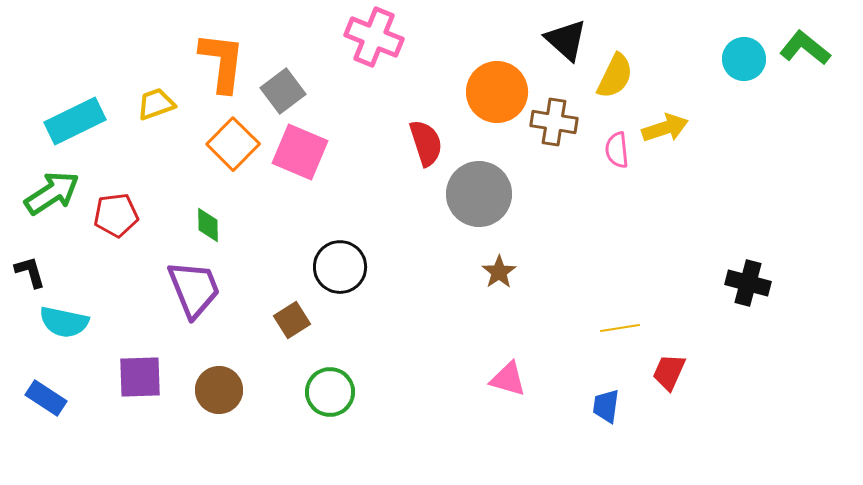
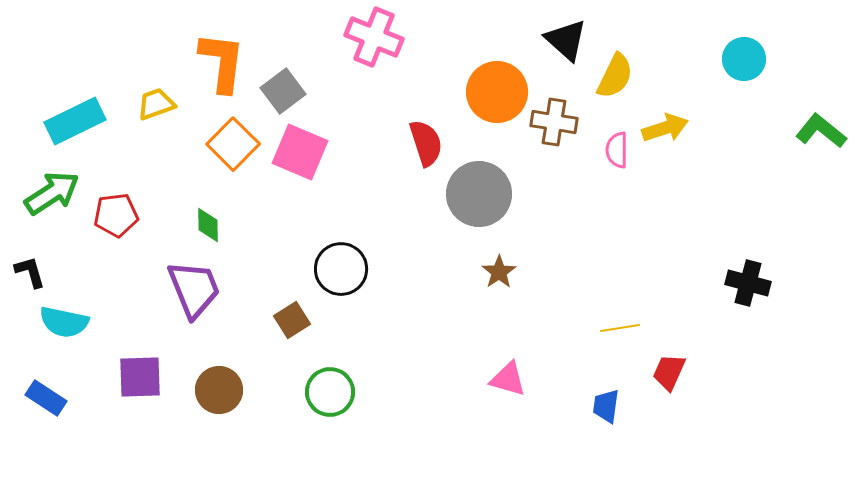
green L-shape: moved 16 px right, 83 px down
pink semicircle: rotated 6 degrees clockwise
black circle: moved 1 px right, 2 px down
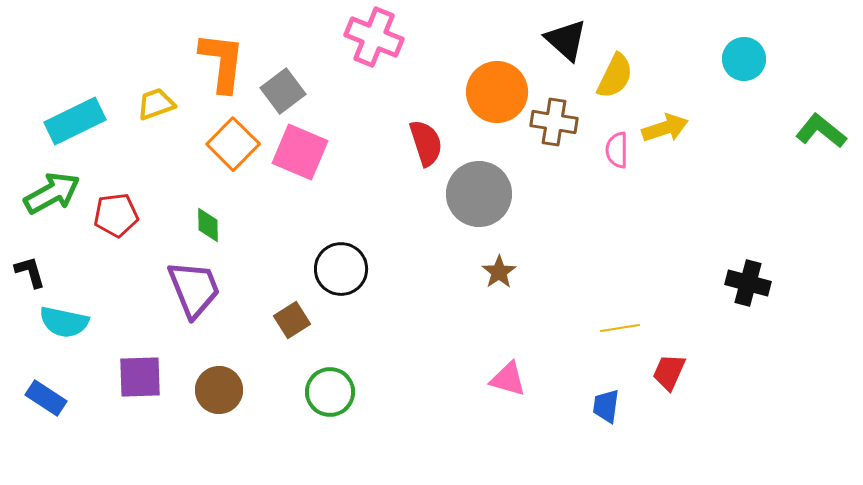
green arrow: rotated 4 degrees clockwise
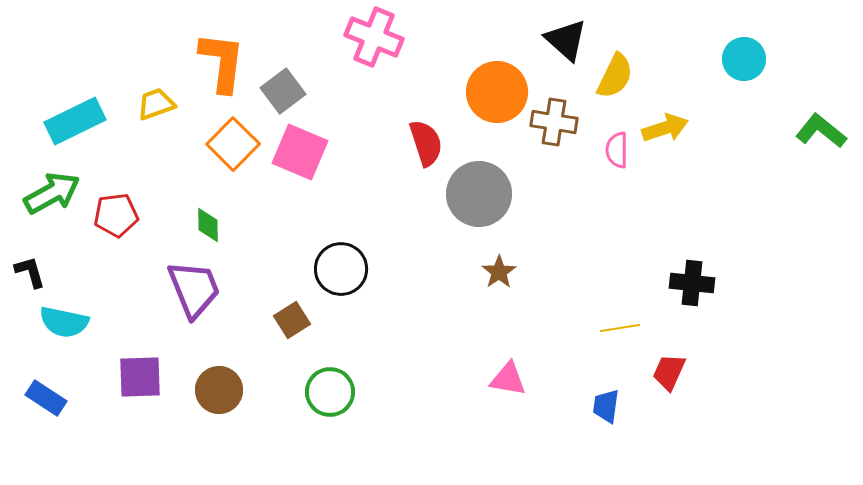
black cross: moved 56 px left; rotated 9 degrees counterclockwise
pink triangle: rotated 6 degrees counterclockwise
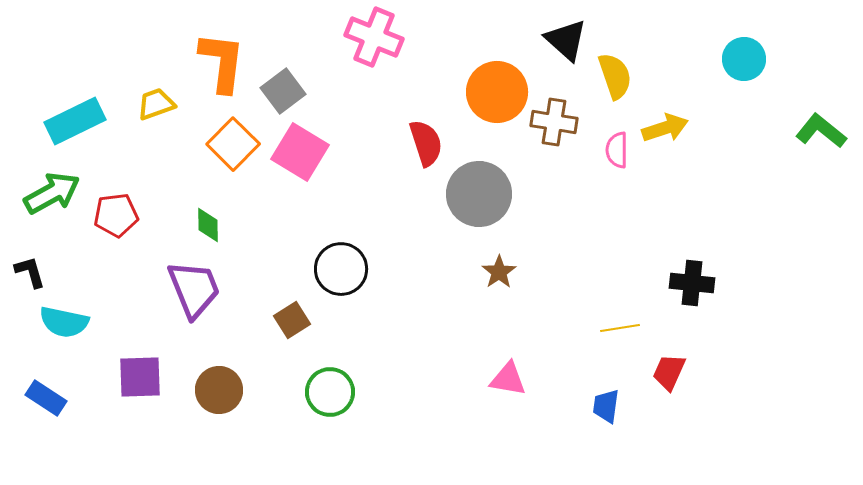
yellow semicircle: rotated 45 degrees counterclockwise
pink square: rotated 8 degrees clockwise
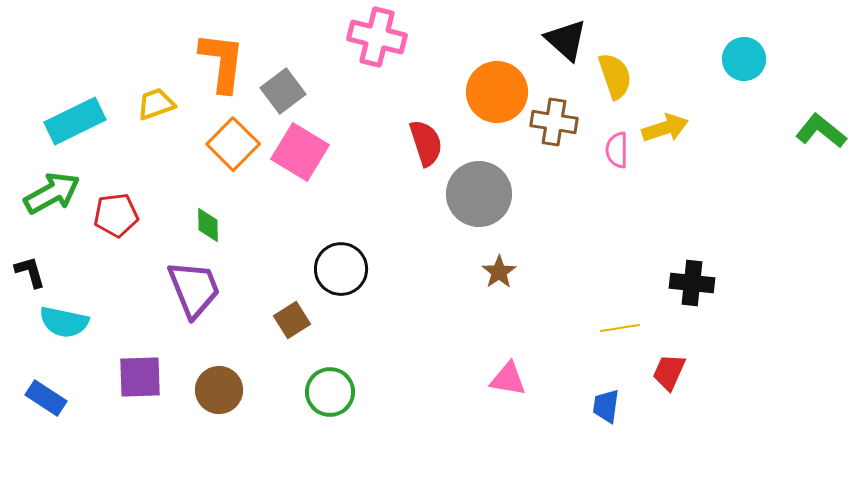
pink cross: moved 3 px right; rotated 8 degrees counterclockwise
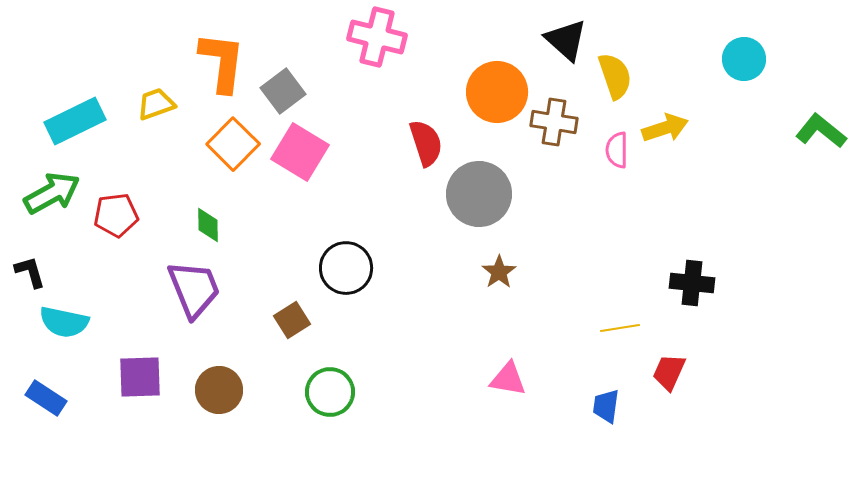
black circle: moved 5 px right, 1 px up
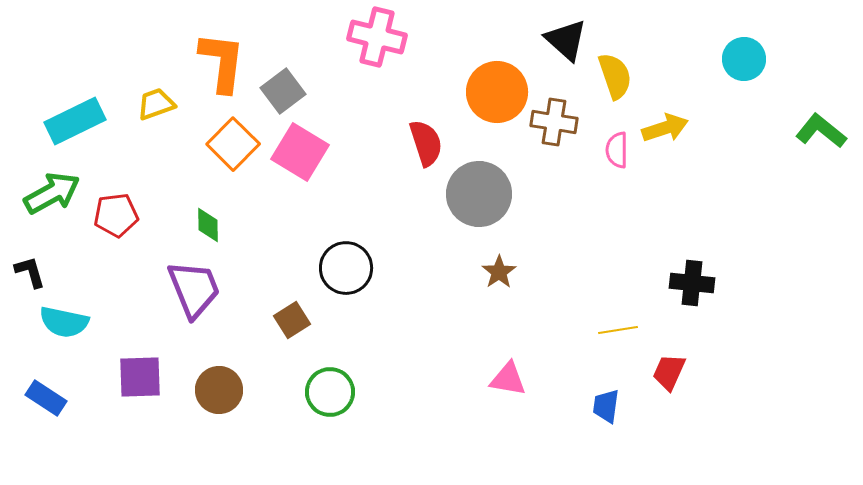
yellow line: moved 2 px left, 2 px down
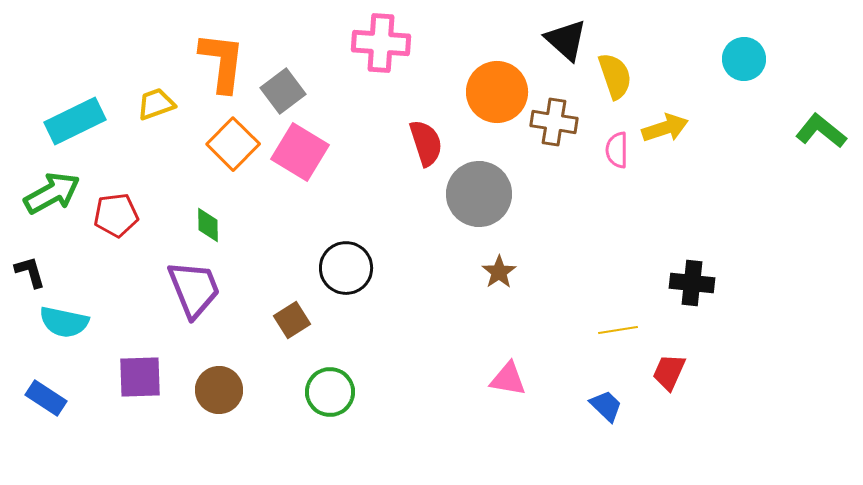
pink cross: moved 4 px right, 6 px down; rotated 10 degrees counterclockwise
blue trapezoid: rotated 126 degrees clockwise
